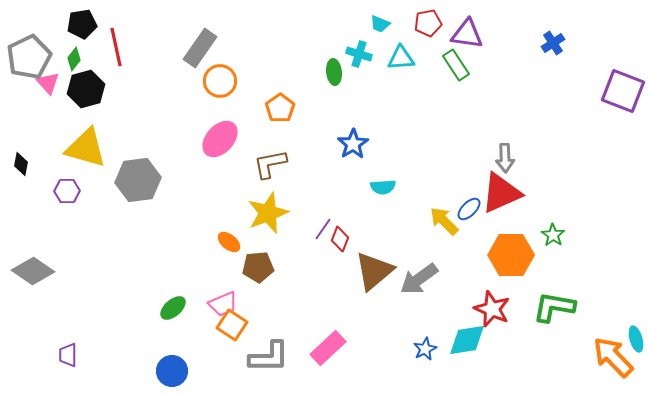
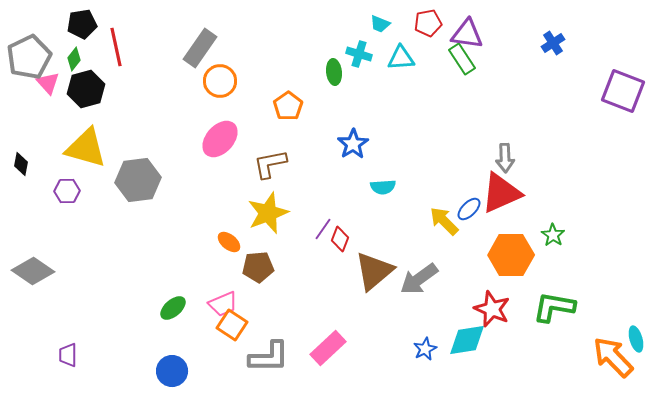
green rectangle at (456, 65): moved 6 px right, 6 px up
orange pentagon at (280, 108): moved 8 px right, 2 px up
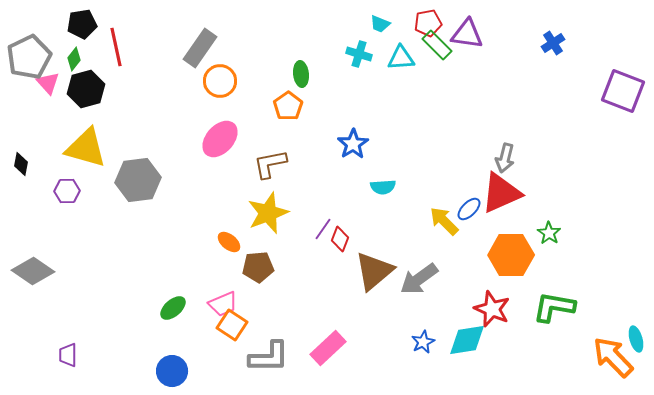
green rectangle at (462, 59): moved 25 px left, 14 px up; rotated 12 degrees counterclockwise
green ellipse at (334, 72): moved 33 px left, 2 px down
gray arrow at (505, 158): rotated 16 degrees clockwise
green star at (553, 235): moved 4 px left, 2 px up
blue star at (425, 349): moved 2 px left, 7 px up
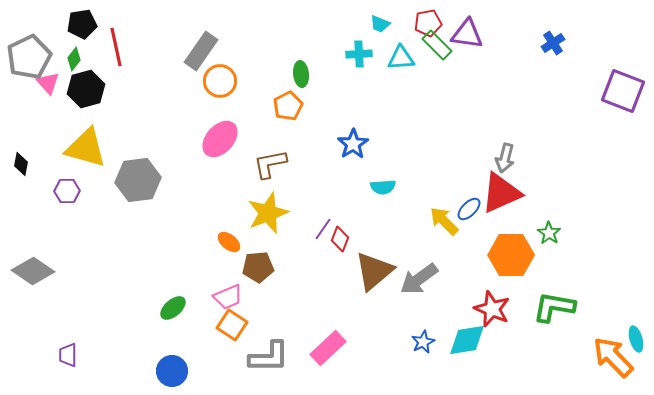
gray rectangle at (200, 48): moved 1 px right, 3 px down
cyan cross at (359, 54): rotated 20 degrees counterclockwise
orange pentagon at (288, 106): rotated 8 degrees clockwise
pink trapezoid at (223, 304): moved 5 px right, 7 px up
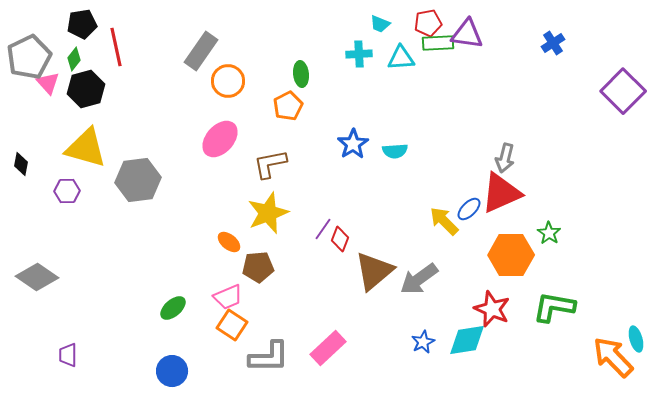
green rectangle at (437, 45): moved 1 px right, 2 px up; rotated 48 degrees counterclockwise
orange circle at (220, 81): moved 8 px right
purple square at (623, 91): rotated 24 degrees clockwise
cyan semicircle at (383, 187): moved 12 px right, 36 px up
gray diamond at (33, 271): moved 4 px right, 6 px down
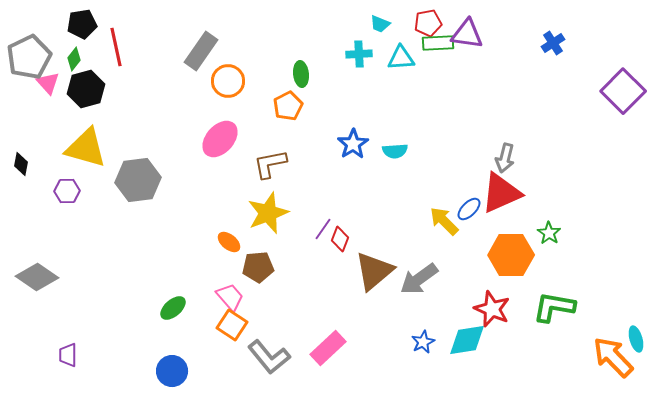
pink trapezoid at (228, 297): moved 2 px right; rotated 108 degrees counterclockwise
gray L-shape at (269, 357): rotated 51 degrees clockwise
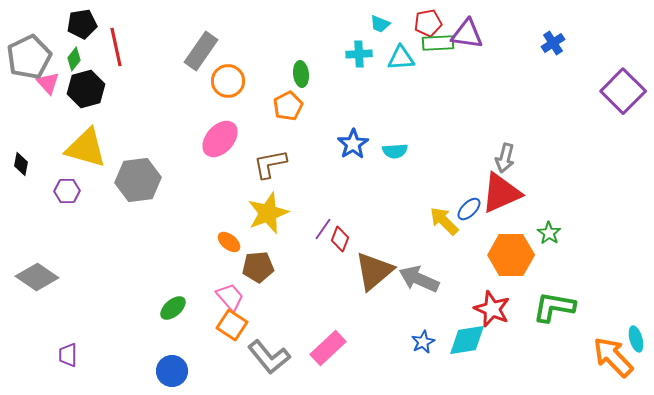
gray arrow at (419, 279): rotated 60 degrees clockwise
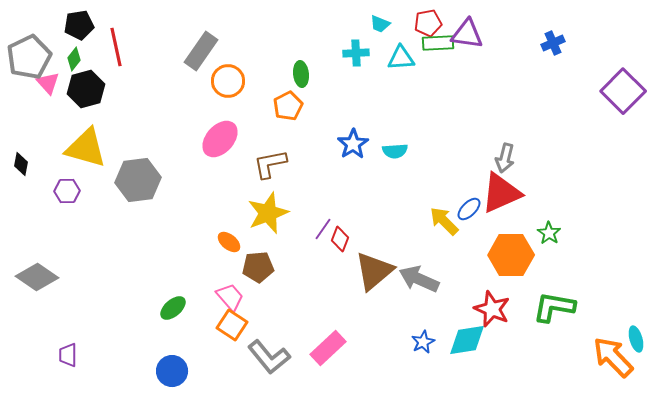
black pentagon at (82, 24): moved 3 px left, 1 px down
blue cross at (553, 43): rotated 10 degrees clockwise
cyan cross at (359, 54): moved 3 px left, 1 px up
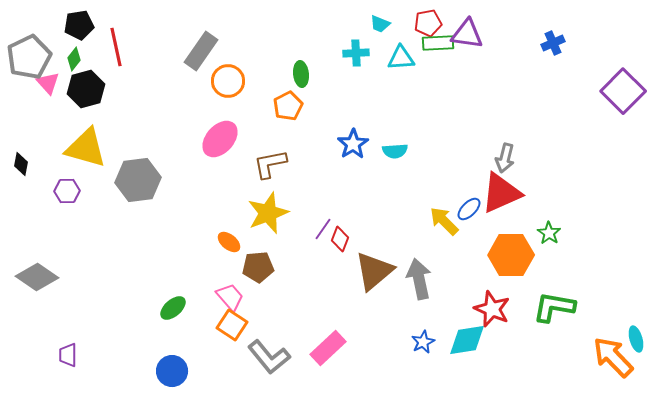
gray arrow at (419, 279): rotated 54 degrees clockwise
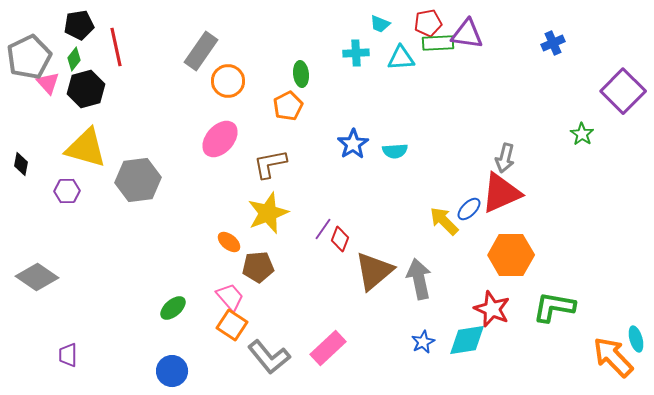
green star at (549, 233): moved 33 px right, 99 px up
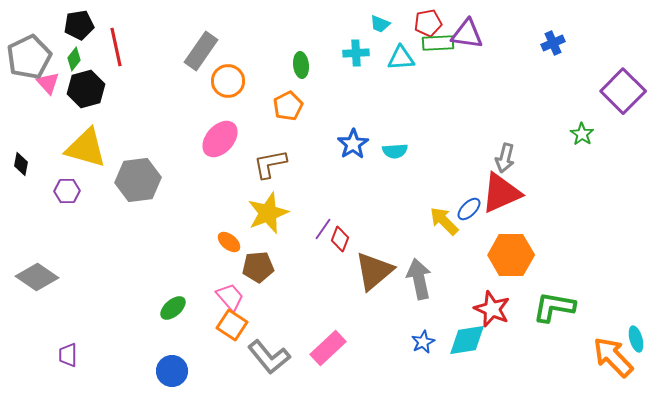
green ellipse at (301, 74): moved 9 px up
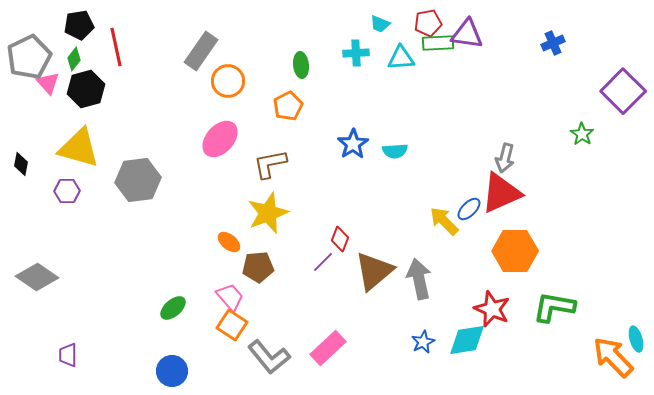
yellow triangle at (86, 148): moved 7 px left
purple line at (323, 229): moved 33 px down; rotated 10 degrees clockwise
orange hexagon at (511, 255): moved 4 px right, 4 px up
